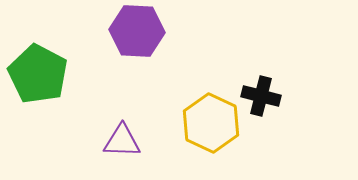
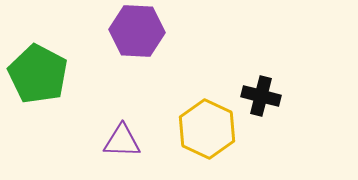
yellow hexagon: moved 4 px left, 6 px down
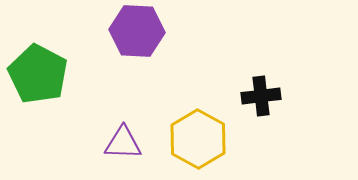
black cross: rotated 21 degrees counterclockwise
yellow hexagon: moved 9 px left, 10 px down; rotated 4 degrees clockwise
purple triangle: moved 1 px right, 2 px down
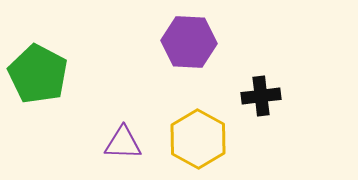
purple hexagon: moved 52 px right, 11 px down
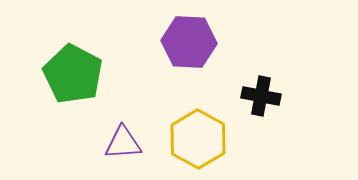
green pentagon: moved 35 px right
black cross: rotated 18 degrees clockwise
purple triangle: rotated 6 degrees counterclockwise
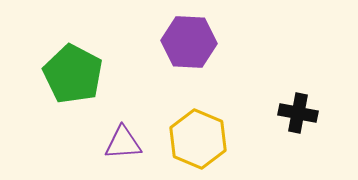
black cross: moved 37 px right, 17 px down
yellow hexagon: rotated 6 degrees counterclockwise
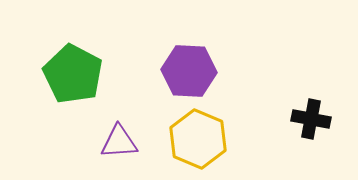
purple hexagon: moved 29 px down
black cross: moved 13 px right, 6 px down
purple triangle: moved 4 px left, 1 px up
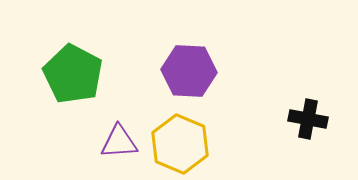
black cross: moved 3 px left
yellow hexagon: moved 18 px left, 5 px down
